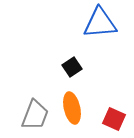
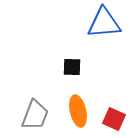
blue triangle: moved 4 px right
black square: rotated 36 degrees clockwise
orange ellipse: moved 6 px right, 3 px down
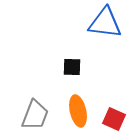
blue triangle: moved 1 px right; rotated 12 degrees clockwise
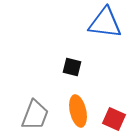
black square: rotated 12 degrees clockwise
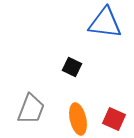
black square: rotated 12 degrees clockwise
orange ellipse: moved 8 px down
gray trapezoid: moved 4 px left, 6 px up
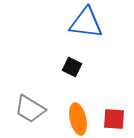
blue triangle: moved 19 px left
gray trapezoid: moved 1 px left; rotated 100 degrees clockwise
red square: rotated 20 degrees counterclockwise
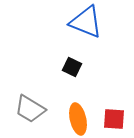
blue triangle: moved 1 px up; rotated 15 degrees clockwise
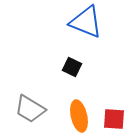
orange ellipse: moved 1 px right, 3 px up
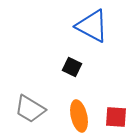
blue triangle: moved 6 px right, 4 px down; rotated 6 degrees clockwise
red square: moved 2 px right, 2 px up
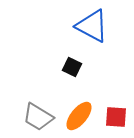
gray trapezoid: moved 8 px right, 8 px down
orange ellipse: rotated 52 degrees clockwise
